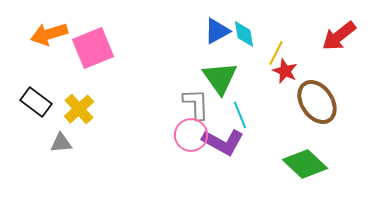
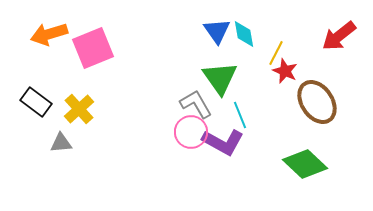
blue triangle: rotated 36 degrees counterclockwise
gray L-shape: rotated 28 degrees counterclockwise
pink circle: moved 3 px up
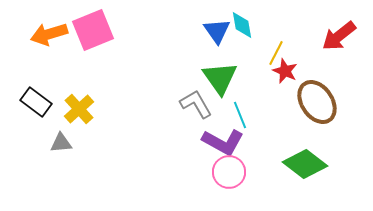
cyan diamond: moved 2 px left, 9 px up
pink square: moved 18 px up
pink circle: moved 38 px right, 40 px down
green diamond: rotated 6 degrees counterclockwise
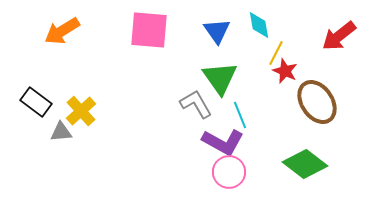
cyan diamond: moved 17 px right
pink square: moved 56 px right; rotated 27 degrees clockwise
orange arrow: moved 13 px right, 3 px up; rotated 15 degrees counterclockwise
yellow cross: moved 2 px right, 2 px down
gray triangle: moved 11 px up
